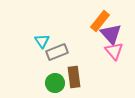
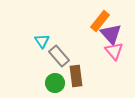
gray rectangle: moved 2 px right, 4 px down; rotated 70 degrees clockwise
brown rectangle: moved 2 px right, 1 px up
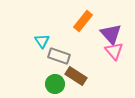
orange rectangle: moved 17 px left
gray rectangle: rotated 30 degrees counterclockwise
brown rectangle: rotated 50 degrees counterclockwise
green circle: moved 1 px down
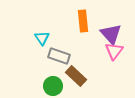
orange rectangle: rotated 45 degrees counterclockwise
cyan triangle: moved 3 px up
pink triangle: rotated 18 degrees clockwise
brown rectangle: rotated 10 degrees clockwise
green circle: moved 2 px left, 2 px down
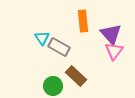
gray rectangle: moved 9 px up; rotated 10 degrees clockwise
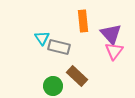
gray rectangle: rotated 15 degrees counterclockwise
brown rectangle: moved 1 px right
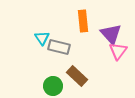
pink triangle: moved 4 px right
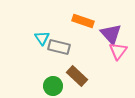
orange rectangle: rotated 65 degrees counterclockwise
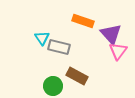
brown rectangle: rotated 15 degrees counterclockwise
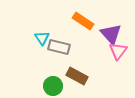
orange rectangle: rotated 15 degrees clockwise
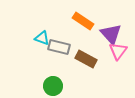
cyan triangle: rotated 35 degrees counterclockwise
brown rectangle: moved 9 px right, 17 px up
